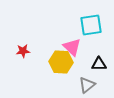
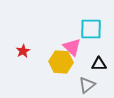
cyan square: moved 4 px down; rotated 10 degrees clockwise
red star: rotated 24 degrees counterclockwise
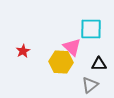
gray triangle: moved 3 px right
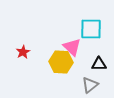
red star: moved 1 px down
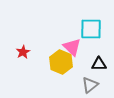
yellow hexagon: rotated 20 degrees clockwise
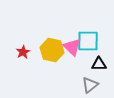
cyan square: moved 3 px left, 12 px down
yellow hexagon: moved 9 px left, 12 px up; rotated 10 degrees counterclockwise
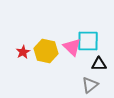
yellow hexagon: moved 6 px left, 1 px down
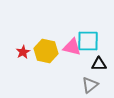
pink triangle: rotated 30 degrees counterclockwise
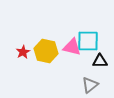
black triangle: moved 1 px right, 3 px up
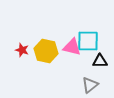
red star: moved 1 px left, 2 px up; rotated 24 degrees counterclockwise
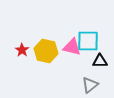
red star: rotated 16 degrees clockwise
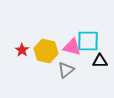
gray triangle: moved 24 px left, 15 px up
